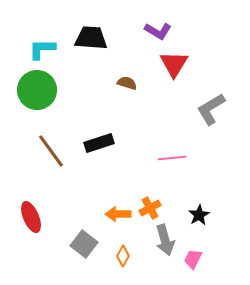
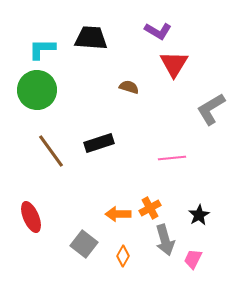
brown semicircle: moved 2 px right, 4 px down
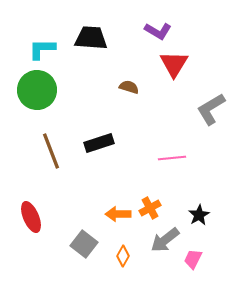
brown line: rotated 15 degrees clockwise
gray arrow: rotated 68 degrees clockwise
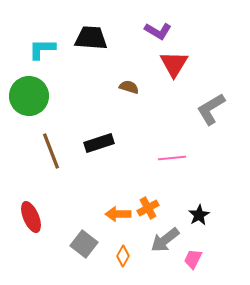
green circle: moved 8 px left, 6 px down
orange cross: moved 2 px left
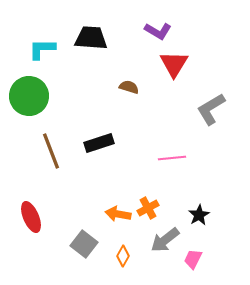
orange arrow: rotated 10 degrees clockwise
